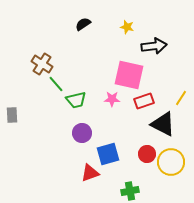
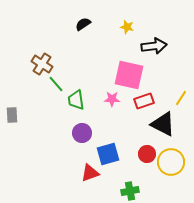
green trapezoid: rotated 95 degrees clockwise
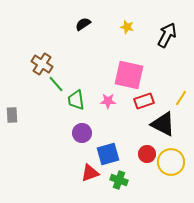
black arrow: moved 13 px right, 11 px up; rotated 55 degrees counterclockwise
pink star: moved 4 px left, 2 px down
green cross: moved 11 px left, 11 px up; rotated 30 degrees clockwise
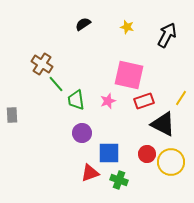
pink star: rotated 21 degrees counterclockwise
blue square: moved 1 px right, 1 px up; rotated 15 degrees clockwise
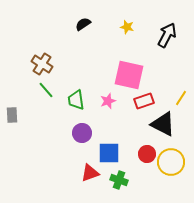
green line: moved 10 px left, 6 px down
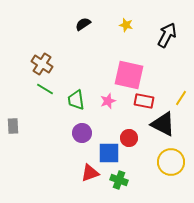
yellow star: moved 1 px left, 2 px up
green line: moved 1 px left, 1 px up; rotated 18 degrees counterclockwise
red rectangle: rotated 30 degrees clockwise
gray rectangle: moved 1 px right, 11 px down
red circle: moved 18 px left, 16 px up
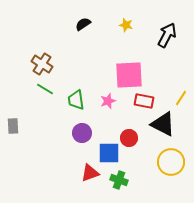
pink square: rotated 16 degrees counterclockwise
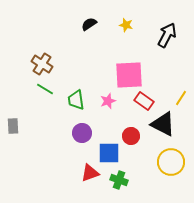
black semicircle: moved 6 px right
red rectangle: rotated 24 degrees clockwise
red circle: moved 2 px right, 2 px up
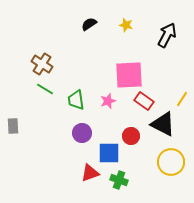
yellow line: moved 1 px right, 1 px down
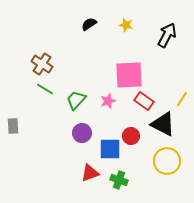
green trapezoid: rotated 50 degrees clockwise
blue square: moved 1 px right, 4 px up
yellow circle: moved 4 px left, 1 px up
